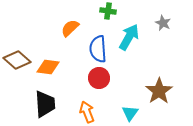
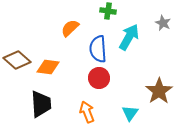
black trapezoid: moved 4 px left
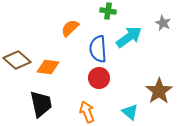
cyan arrow: rotated 24 degrees clockwise
black trapezoid: rotated 8 degrees counterclockwise
cyan triangle: moved 1 px up; rotated 24 degrees counterclockwise
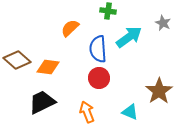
black trapezoid: moved 1 px right, 2 px up; rotated 104 degrees counterclockwise
cyan triangle: rotated 18 degrees counterclockwise
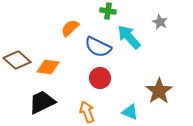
gray star: moved 3 px left, 1 px up
cyan arrow: rotated 96 degrees counterclockwise
blue semicircle: moved 2 px up; rotated 60 degrees counterclockwise
red circle: moved 1 px right
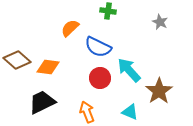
cyan arrow: moved 33 px down
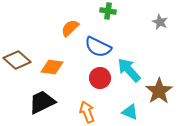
orange diamond: moved 4 px right
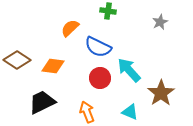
gray star: rotated 21 degrees clockwise
brown diamond: rotated 8 degrees counterclockwise
orange diamond: moved 1 px right, 1 px up
brown star: moved 2 px right, 2 px down
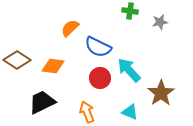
green cross: moved 22 px right
gray star: rotated 14 degrees clockwise
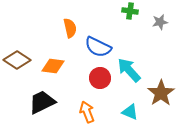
orange semicircle: rotated 120 degrees clockwise
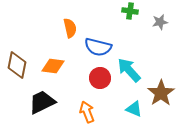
blue semicircle: rotated 12 degrees counterclockwise
brown diamond: moved 5 px down; rotated 68 degrees clockwise
cyan triangle: moved 4 px right, 3 px up
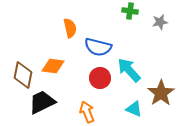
brown diamond: moved 6 px right, 10 px down
